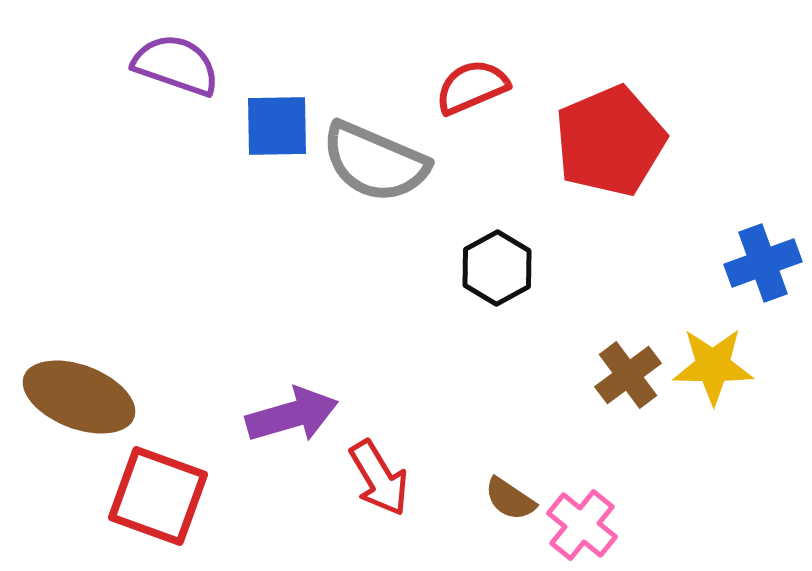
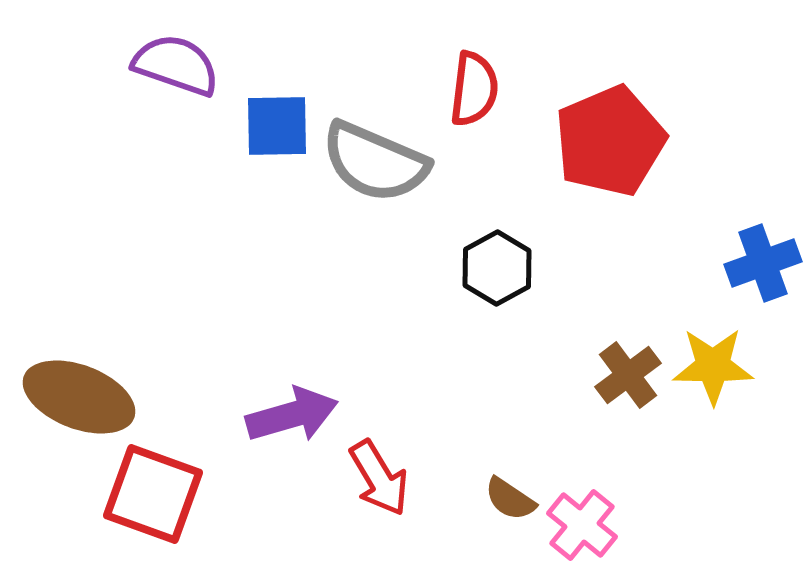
red semicircle: moved 2 px right, 2 px down; rotated 120 degrees clockwise
red square: moved 5 px left, 2 px up
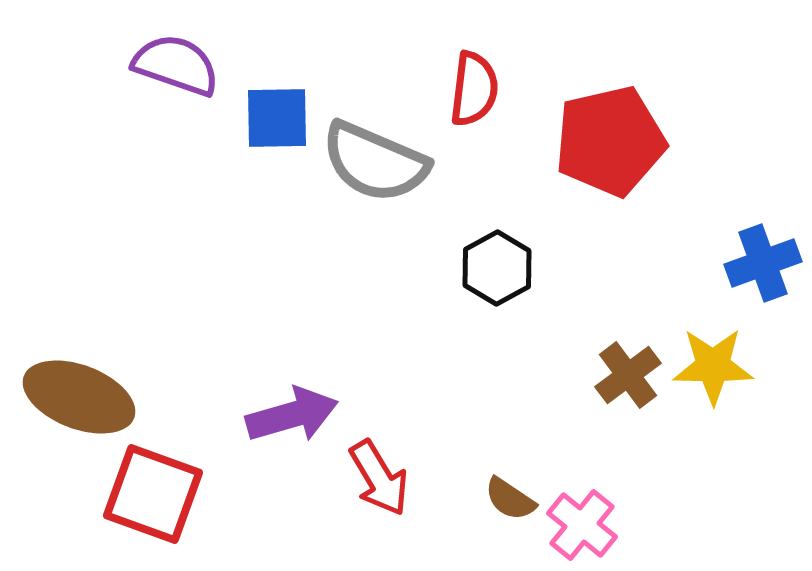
blue square: moved 8 px up
red pentagon: rotated 10 degrees clockwise
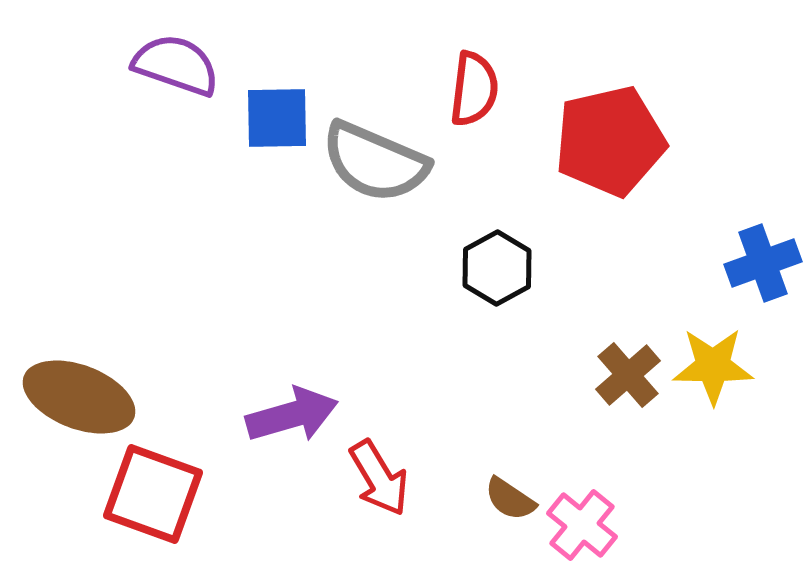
brown cross: rotated 4 degrees counterclockwise
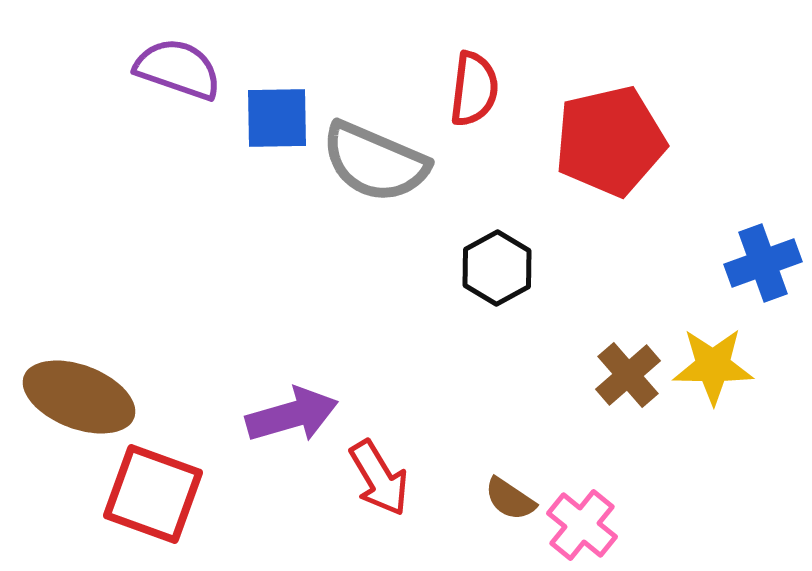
purple semicircle: moved 2 px right, 4 px down
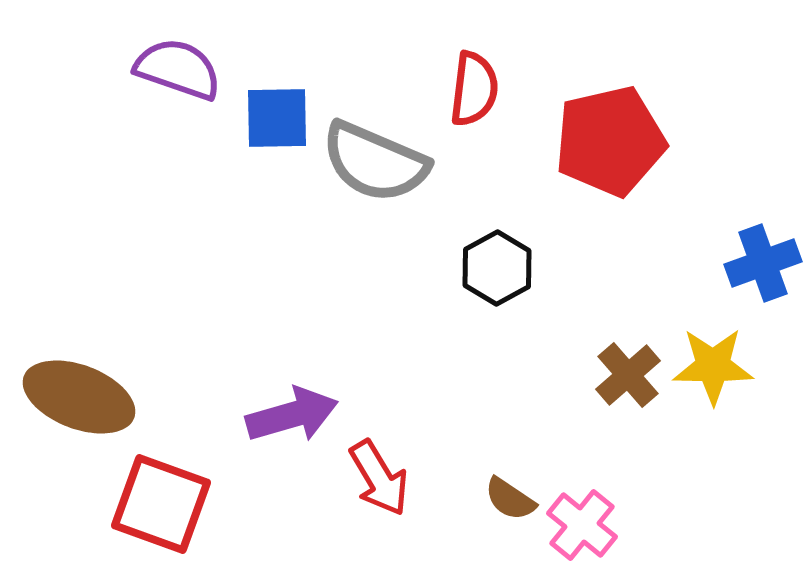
red square: moved 8 px right, 10 px down
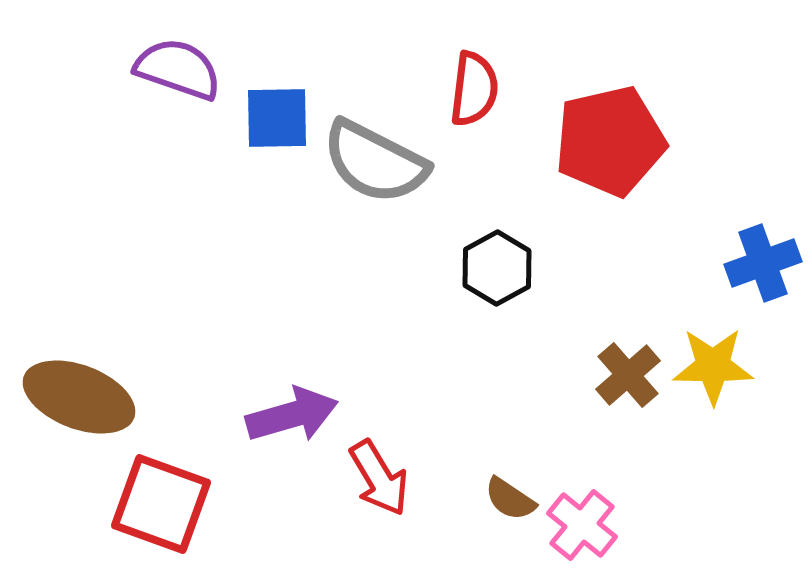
gray semicircle: rotated 4 degrees clockwise
